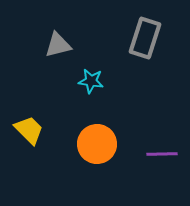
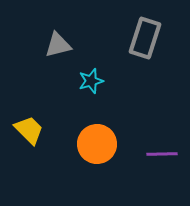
cyan star: rotated 25 degrees counterclockwise
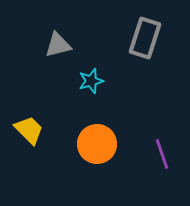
purple line: rotated 72 degrees clockwise
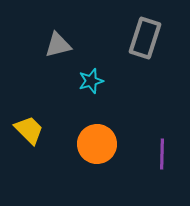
purple line: rotated 20 degrees clockwise
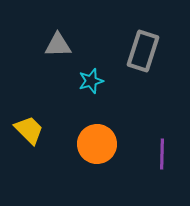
gray rectangle: moved 2 px left, 13 px down
gray triangle: rotated 12 degrees clockwise
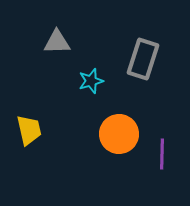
gray triangle: moved 1 px left, 3 px up
gray rectangle: moved 8 px down
yellow trapezoid: rotated 32 degrees clockwise
orange circle: moved 22 px right, 10 px up
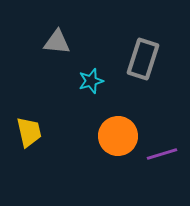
gray triangle: rotated 8 degrees clockwise
yellow trapezoid: moved 2 px down
orange circle: moved 1 px left, 2 px down
purple line: rotated 72 degrees clockwise
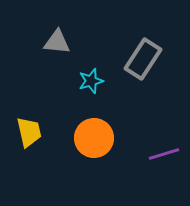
gray rectangle: rotated 15 degrees clockwise
orange circle: moved 24 px left, 2 px down
purple line: moved 2 px right
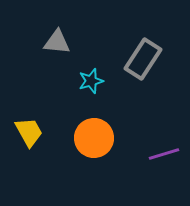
yellow trapezoid: rotated 16 degrees counterclockwise
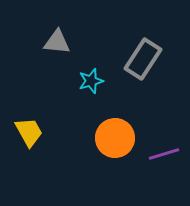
orange circle: moved 21 px right
